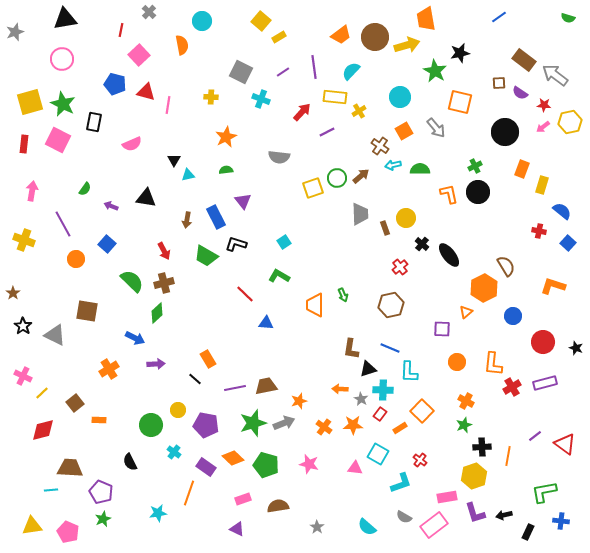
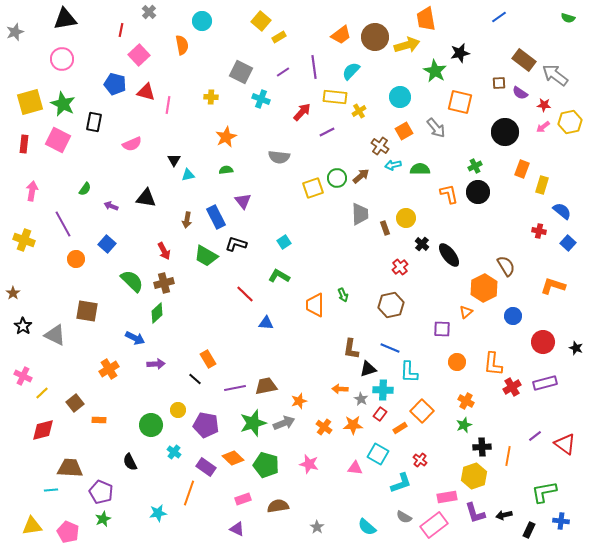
black rectangle at (528, 532): moved 1 px right, 2 px up
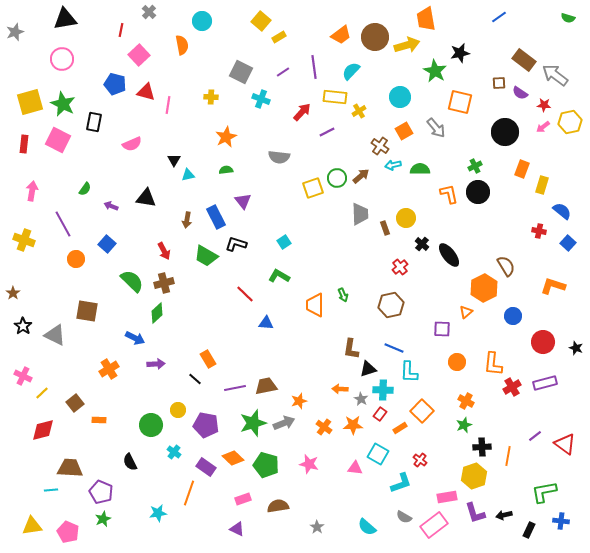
blue line at (390, 348): moved 4 px right
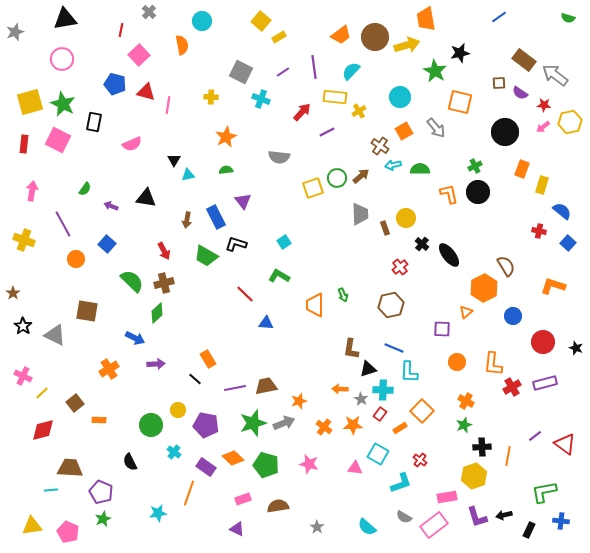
purple L-shape at (475, 513): moved 2 px right, 4 px down
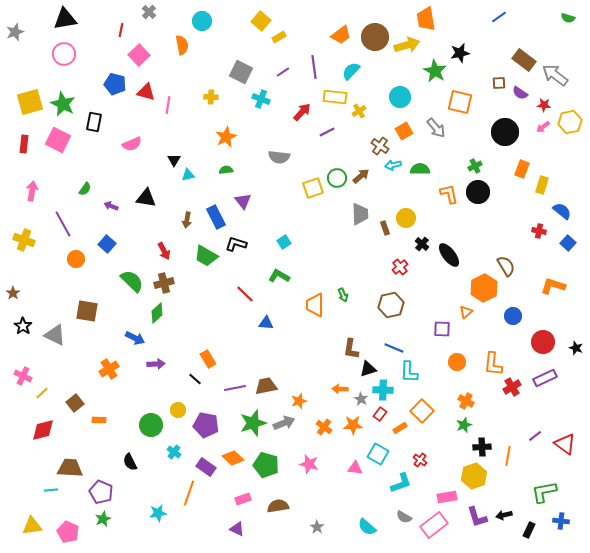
pink circle at (62, 59): moved 2 px right, 5 px up
purple rectangle at (545, 383): moved 5 px up; rotated 10 degrees counterclockwise
